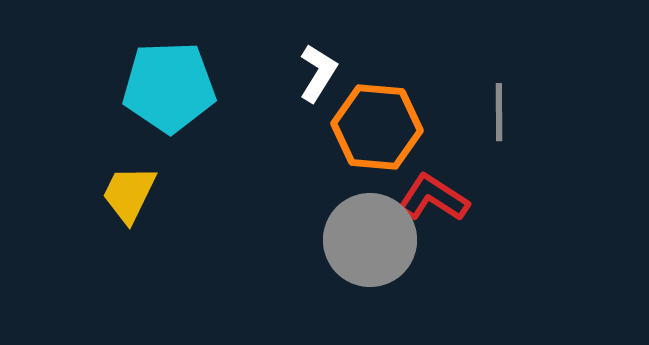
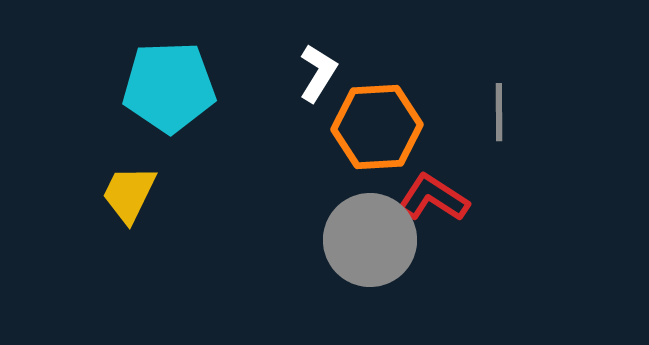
orange hexagon: rotated 8 degrees counterclockwise
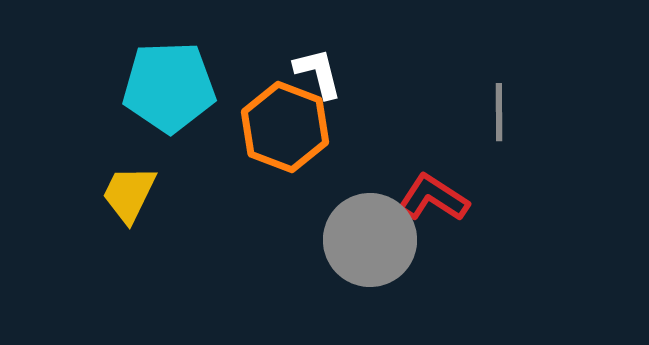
white L-shape: rotated 46 degrees counterclockwise
orange hexagon: moved 92 px left; rotated 24 degrees clockwise
